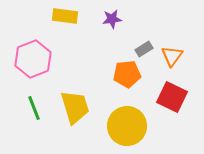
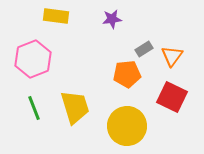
yellow rectangle: moved 9 px left
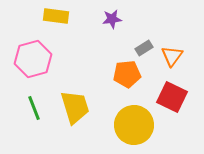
gray rectangle: moved 1 px up
pink hexagon: rotated 6 degrees clockwise
yellow circle: moved 7 px right, 1 px up
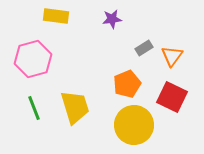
orange pentagon: moved 10 px down; rotated 16 degrees counterclockwise
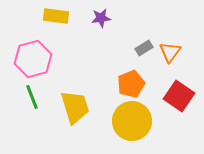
purple star: moved 11 px left, 1 px up
orange triangle: moved 2 px left, 4 px up
orange pentagon: moved 4 px right
red square: moved 7 px right, 1 px up; rotated 8 degrees clockwise
green line: moved 2 px left, 11 px up
yellow circle: moved 2 px left, 4 px up
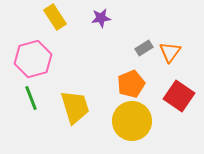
yellow rectangle: moved 1 px left, 1 px down; rotated 50 degrees clockwise
green line: moved 1 px left, 1 px down
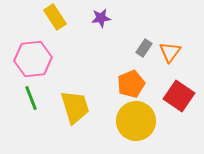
gray rectangle: rotated 24 degrees counterclockwise
pink hexagon: rotated 9 degrees clockwise
yellow circle: moved 4 px right
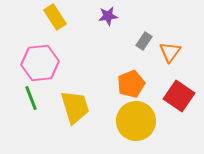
purple star: moved 7 px right, 2 px up
gray rectangle: moved 7 px up
pink hexagon: moved 7 px right, 4 px down
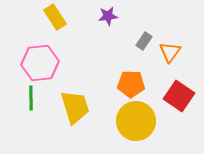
orange pentagon: rotated 24 degrees clockwise
green line: rotated 20 degrees clockwise
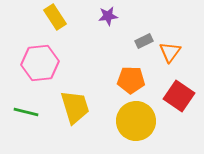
gray rectangle: rotated 30 degrees clockwise
orange pentagon: moved 4 px up
green line: moved 5 px left, 14 px down; rotated 75 degrees counterclockwise
